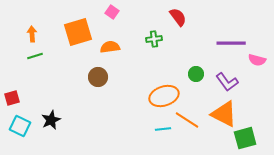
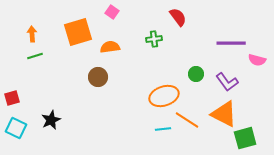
cyan square: moved 4 px left, 2 px down
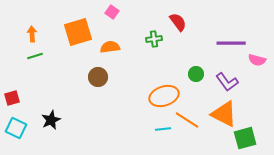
red semicircle: moved 5 px down
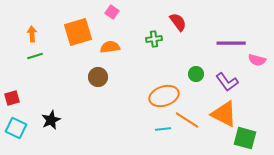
green square: rotated 30 degrees clockwise
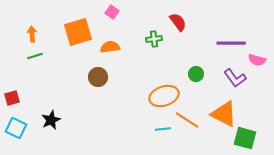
purple L-shape: moved 8 px right, 4 px up
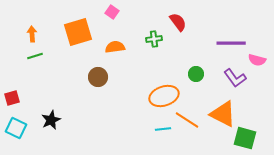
orange semicircle: moved 5 px right
orange triangle: moved 1 px left
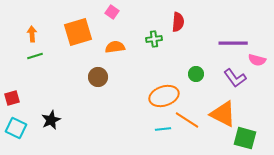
red semicircle: rotated 42 degrees clockwise
purple line: moved 2 px right
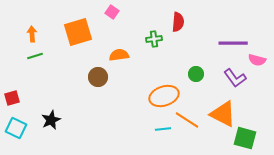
orange semicircle: moved 4 px right, 8 px down
